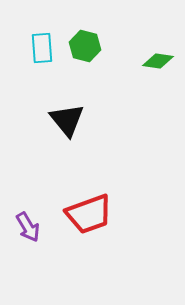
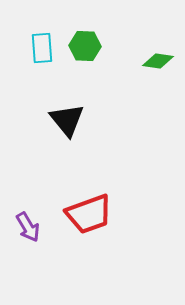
green hexagon: rotated 12 degrees counterclockwise
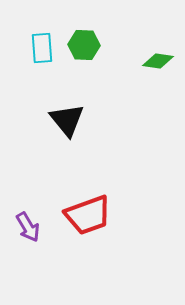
green hexagon: moved 1 px left, 1 px up
red trapezoid: moved 1 px left, 1 px down
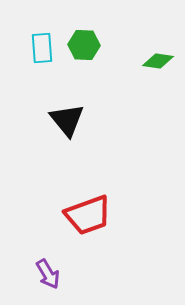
purple arrow: moved 20 px right, 47 px down
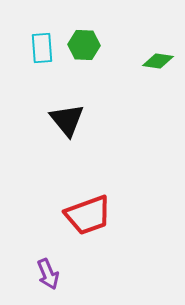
purple arrow: rotated 8 degrees clockwise
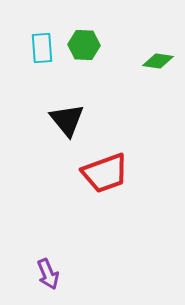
red trapezoid: moved 17 px right, 42 px up
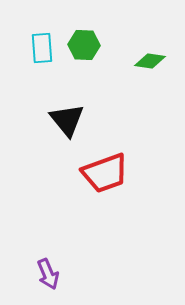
green diamond: moved 8 px left
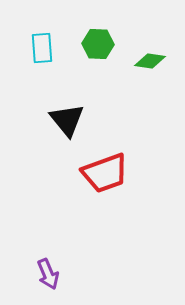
green hexagon: moved 14 px right, 1 px up
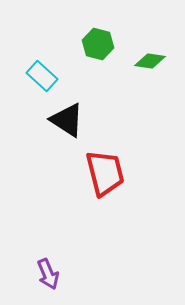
green hexagon: rotated 12 degrees clockwise
cyan rectangle: moved 28 px down; rotated 44 degrees counterclockwise
black triangle: rotated 18 degrees counterclockwise
red trapezoid: rotated 84 degrees counterclockwise
